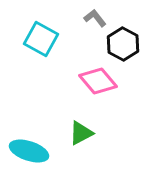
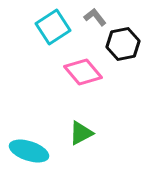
gray L-shape: moved 1 px up
cyan square: moved 12 px right, 12 px up; rotated 28 degrees clockwise
black hexagon: rotated 20 degrees clockwise
pink diamond: moved 15 px left, 9 px up
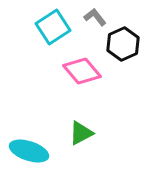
black hexagon: rotated 12 degrees counterclockwise
pink diamond: moved 1 px left, 1 px up
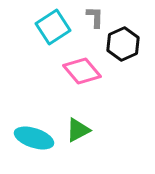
gray L-shape: rotated 40 degrees clockwise
green triangle: moved 3 px left, 3 px up
cyan ellipse: moved 5 px right, 13 px up
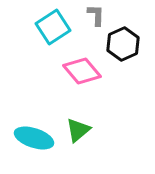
gray L-shape: moved 1 px right, 2 px up
green triangle: rotated 12 degrees counterclockwise
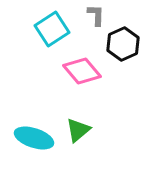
cyan square: moved 1 px left, 2 px down
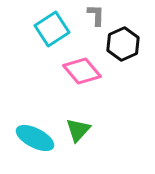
green triangle: rotated 8 degrees counterclockwise
cyan ellipse: moved 1 px right; rotated 9 degrees clockwise
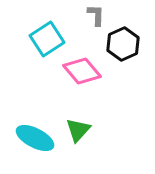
cyan square: moved 5 px left, 10 px down
